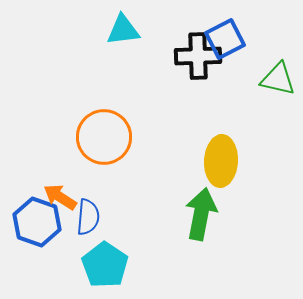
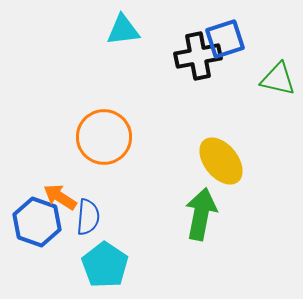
blue square: rotated 9 degrees clockwise
black cross: rotated 9 degrees counterclockwise
yellow ellipse: rotated 42 degrees counterclockwise
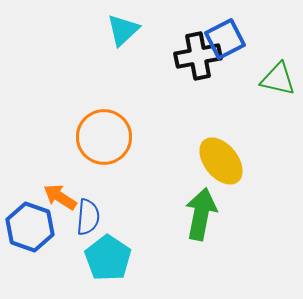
cyan triangle: rotated 36 degrees counterclockwise
blue square: rotated 9 degrees counterclockwise
blue hexagon: moved 7 px left, 5 px down
cyan pentagon: moved 3 px right, 7 px up
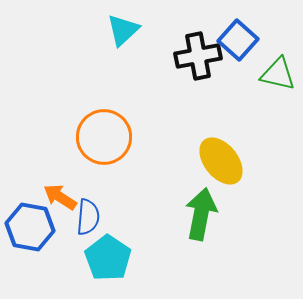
blue square: moved 13 px right, 1 px down; rotated 21 degrees counterclockwise
green triangle: moved 5 px up
blue hexagon: rotated 9 degrees counterclockwise
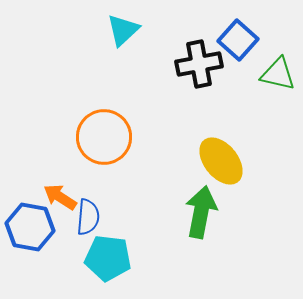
black cross: moved 1 px right, 8 px down
green arrow: moved 2 px up
cyan pentagon: rotated 27 degrees counterclockwise
